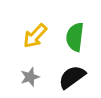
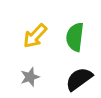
black semicircle: moved 7 px right, 2 px down
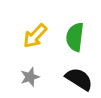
black semicircle: rotated 68 degrees clockwise
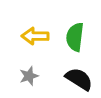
yellow arrow: rotated 48 degrees clockwise
gray star: moved 1 px left, 1 px up
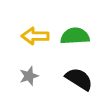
green semicircle: moved 1 px up; rotated 80 degrees clockwise
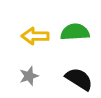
green semicircle: moved 4 px up
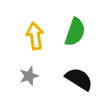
green semicircle: rotated 112 degrees clockwise
yellow arrow: rotated 80 degrees clockwise
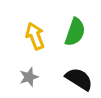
yellow arrow: rotated 12 degrees counterclockwise
gray star: moved 1 px down
